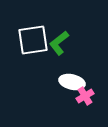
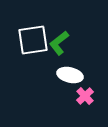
white ellipse: moved 2 px left, 7 px up
pink cross: rotated 12 degrees counterclockwise
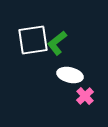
green L-shape: moved 2 px left
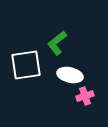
white square: moved 7 px left, 25 px down
pink cross: rotated 24 degrees clockwise
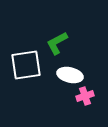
green L-shape: rotated 10 degrees clockwise
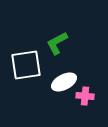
white ellipse: moved 6 px left, 7 px down; rotated 40 degrees counterclockwise
pink cross: rotated 24 degrees clockwise
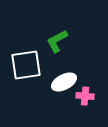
green L-shape: moved 2 px up
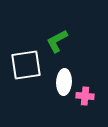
white ellipse: rotated 60 degrees counterclockwise
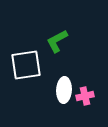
white ellipse: moved 8 px down
pink cross: rotated 18 degrees counterclockwise
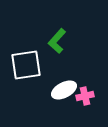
green L-shape: rotated 20 degrees counterclockwise
white ellipse: rotated 60 degrees clockwise
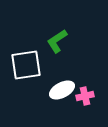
green L-shape: rotated 15 degrees clockwise
white ellipse: moved 2 px left
